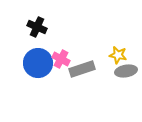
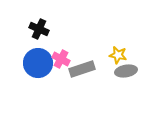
black cross: moved 2 px right, 2 px down
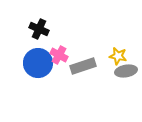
yellow star: moved 1 px down
pink cross: moved 2 px left, 4 px up
gray rectangle: moved 1 px right, 3 px up
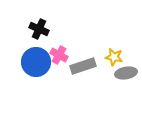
yellow star: moved 4 px left, 1 px down
blue circle: moved 2 px left, 1 px up
gray ellipse: moved 2 px down
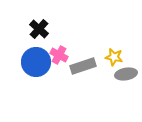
black cross: rotated 18 degrees clockwise
gray ellipse: moved 1 px down
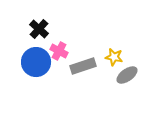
pink cross: moved 4 px up
gray ellipse: moved 1 px right, 1 px down; rotated 25 degrees counterclockwise
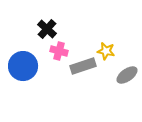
black cross: moved 8 px right
pink cross: rotated 12 degrees counterclockwise
yellow star: moved 8 px left, 6 px up
blue circle: moved 13 px left, 4 px down
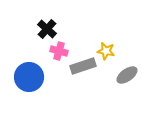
blue circle: moved 6 px right, 11 px down
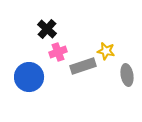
pink cross: moved 1 px left, 1 px down; rotated 36 degrees counterclockwise
gray ellipse: rotated 65 degrees counterclockwise
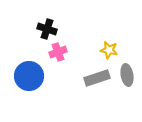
black cross: rotated 24 degrees counterclockwise
yellow star: moved 3 px right, 1 px up
gray rectangle: moved 14 px right, 12 px down
blue circle: moved 1 px up
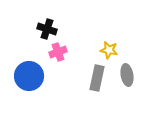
gray rectangle: rotated 60 degrees counterclockwise
